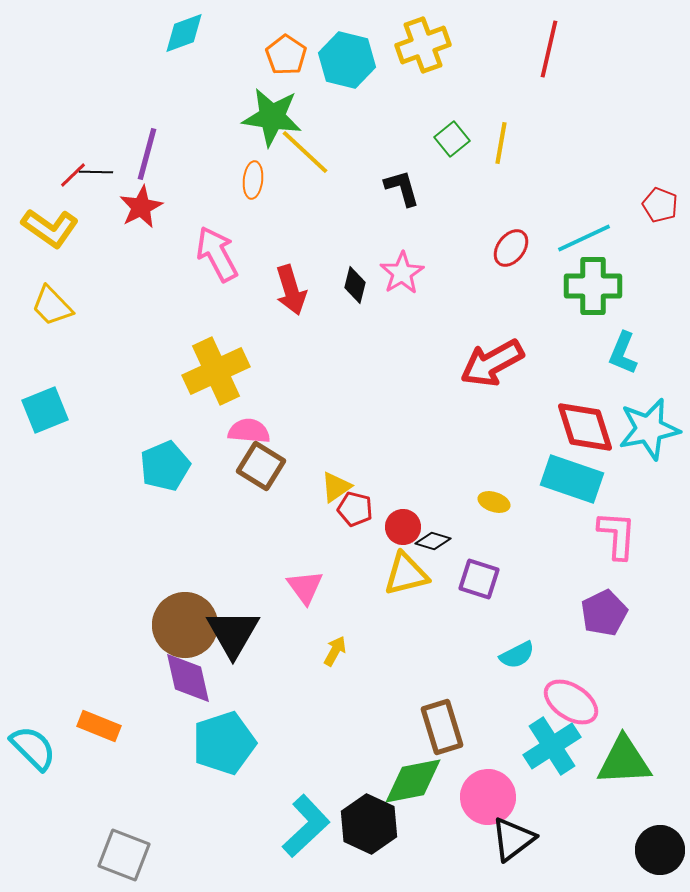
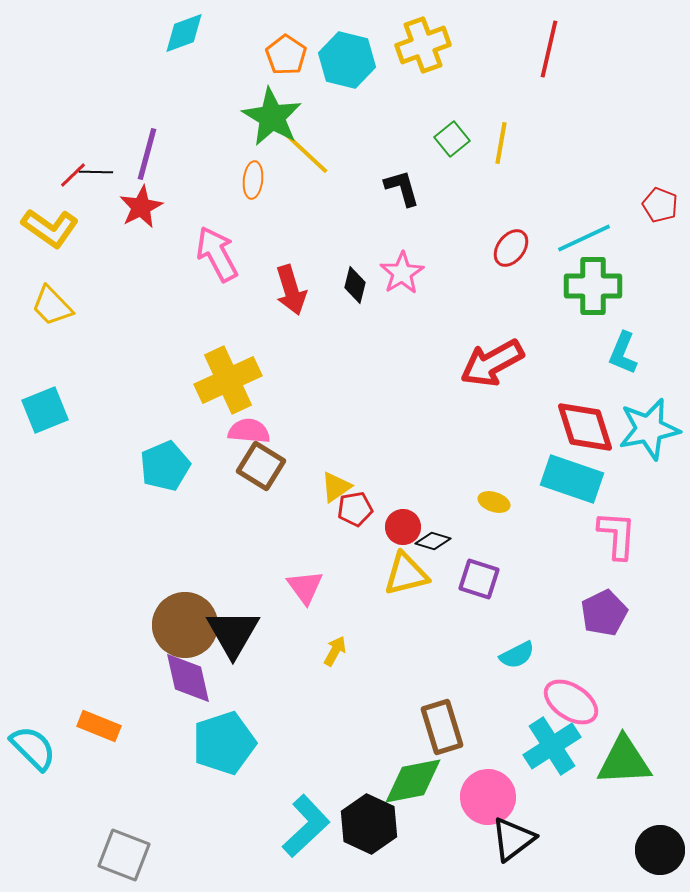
green star at (272, 117): rotated 22 degrees clockwise
yellow cross at (216, 371): moved 12 px right, 9 px down
red pentagon at (355, 509): rotated 24 degrees counterclockwise
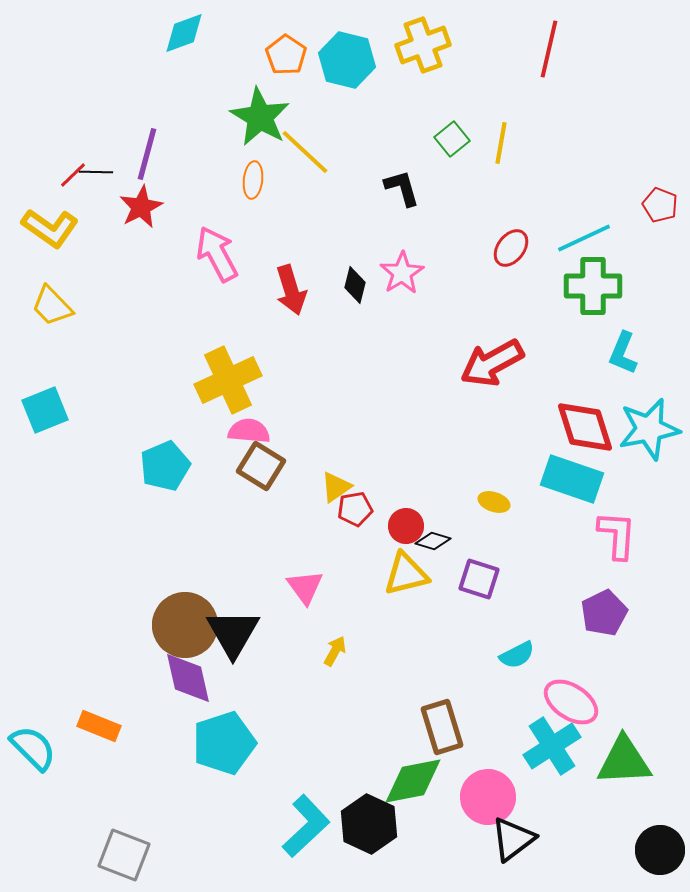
green star at (272, 117): moved 12 px left
red circle at (403, 527): moved 3 px right, 1 px up
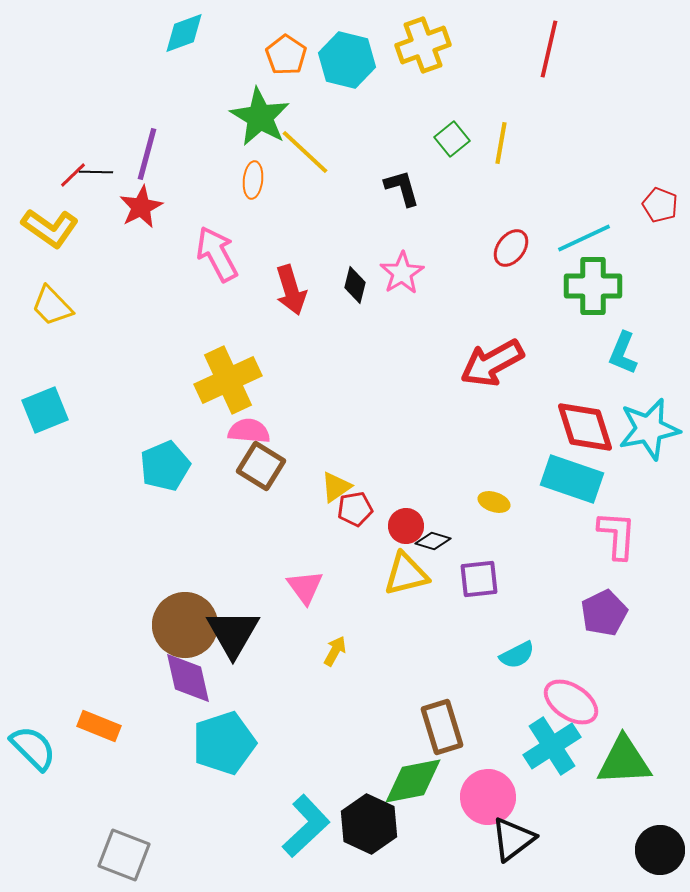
purple square at (479, 579): rotated 24 degrees counterclockwise
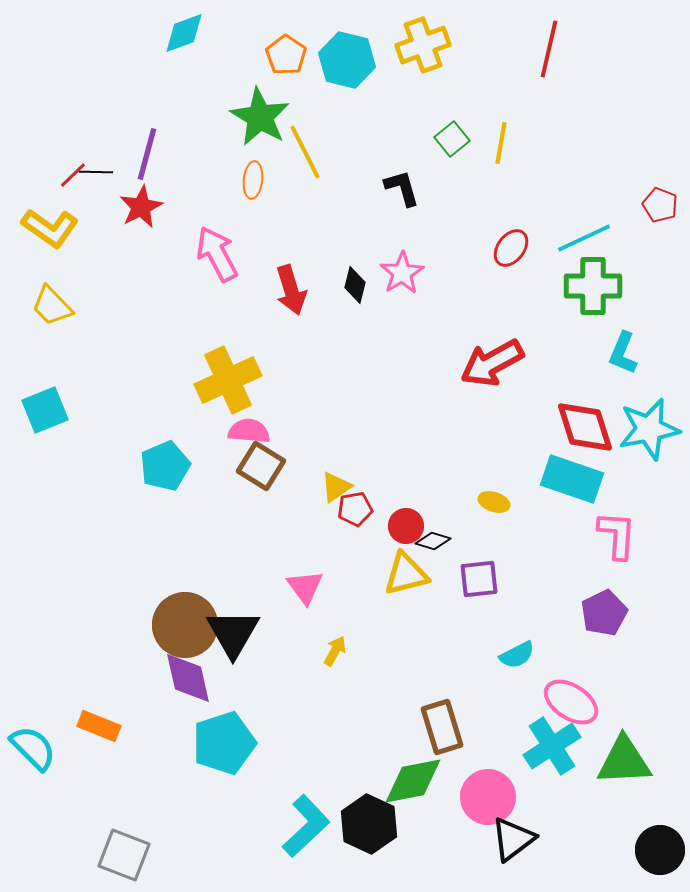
yellow line at (305, 152): rotated 20 degrees clockwise
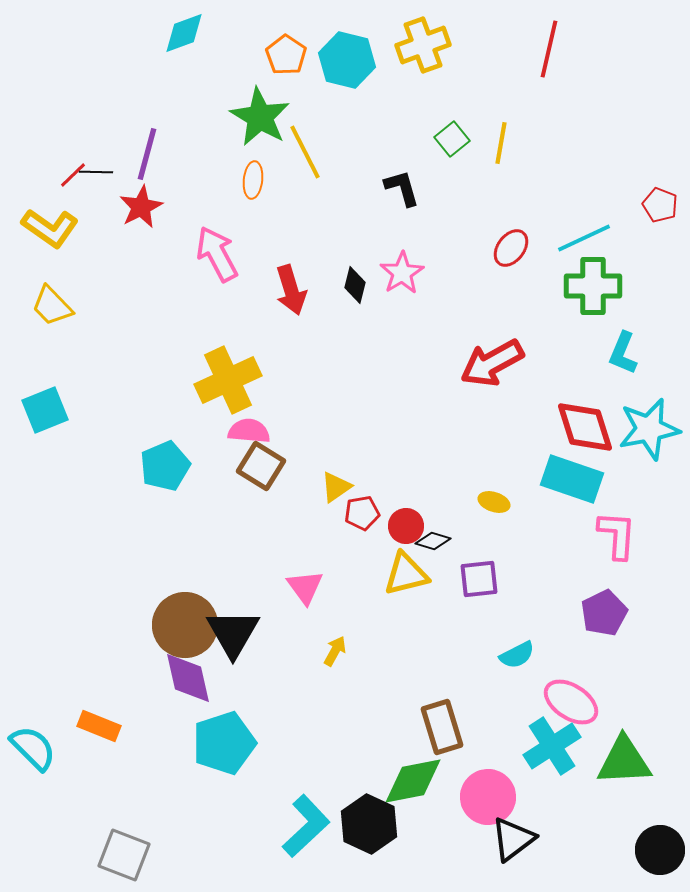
red pentagon at (355, 509): moved 7 px right, 4 px down
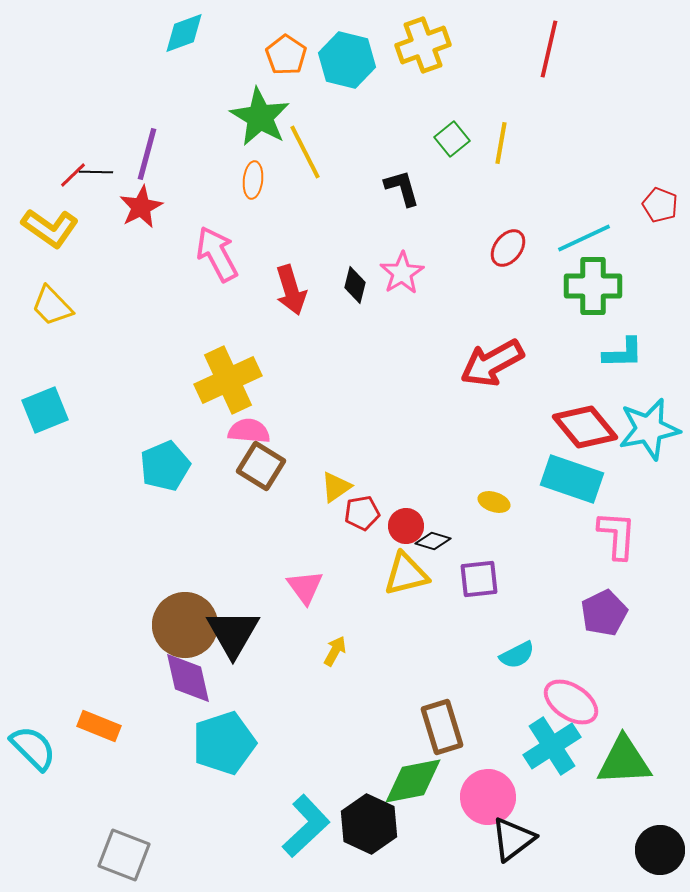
red ellipse at (511, 248): moved 3 px left
cyan L-shape at (623, 353): rotated 114 degrees counterclockwise
red diamond at (585, 427): rotated 22 degrees counterclockwise
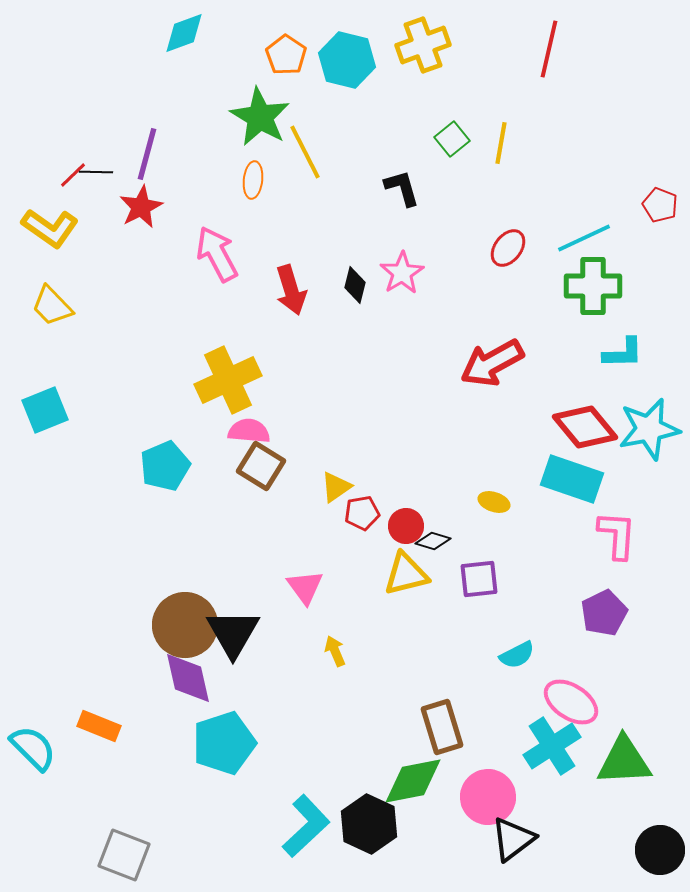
yellow arrow at (335, 651): rotated 52 degrees counterclockwise
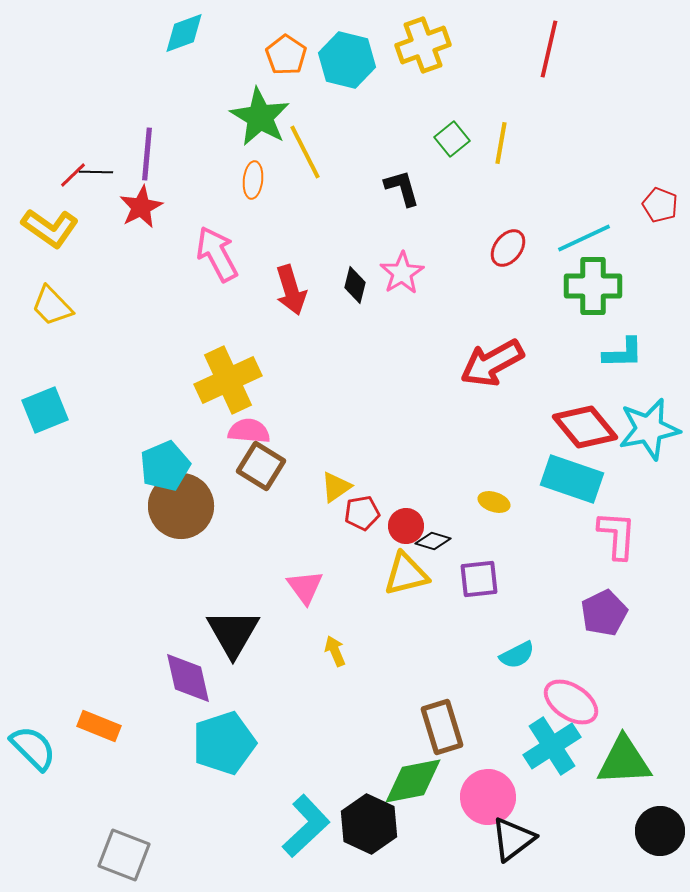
purple line at (147, 154): rotated 10 degrees counterclockwise
brown circle at (185, 625): moved 4 px left, 119 px up
black circle at (660, 850): moved 19 px up
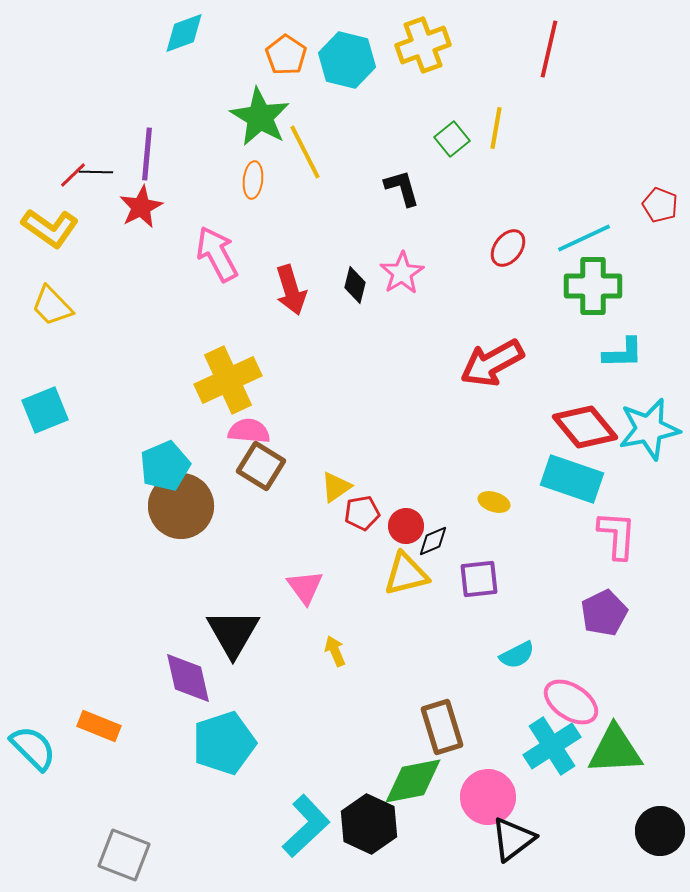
yellow line at (501, 143): moved 5 px left, 15 px up
black diamond at (433, 541): rotated 40 degrees counterclockwise
green triangle at (624, 761): moved 9 px left, 11 px up
